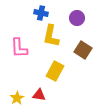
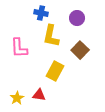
brown square: moved 3 px left; rotated 12 degrees clockwise
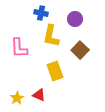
purple circle: moved 2 px left, 1 px down
yellow rectangle: rotated 48 degrees counterclockwise
red triangle: rotated 16 degrees clockwise
